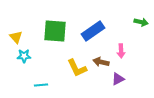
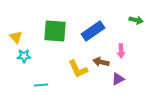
green arrow: moved 5 px left, 2 px up
yellow L-shape: moved 1 px right, 1 px down
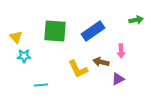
green arrow: rotated 24 degrees counterclockwise
